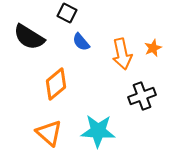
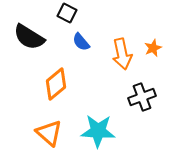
black cross: moved 1 px down
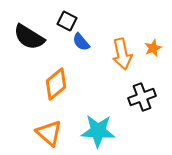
black square: moved 8 px down
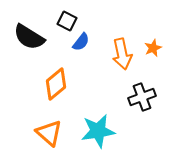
blue semicircle: rotated 102 degrees counterclockwise
cyan star: rotated 12 degrees counterclockwise
